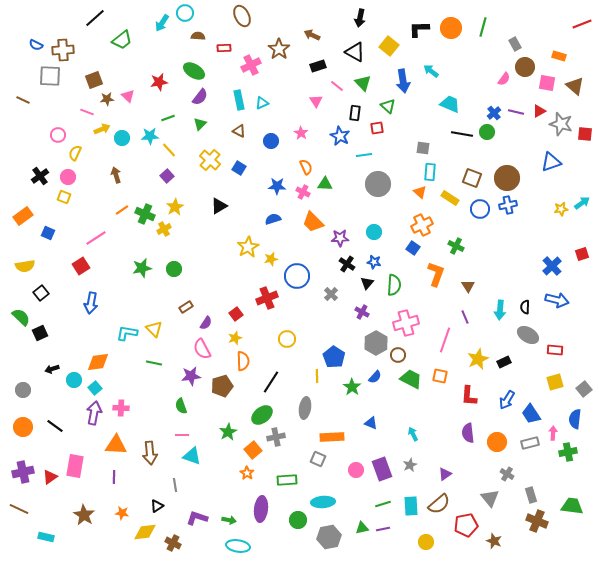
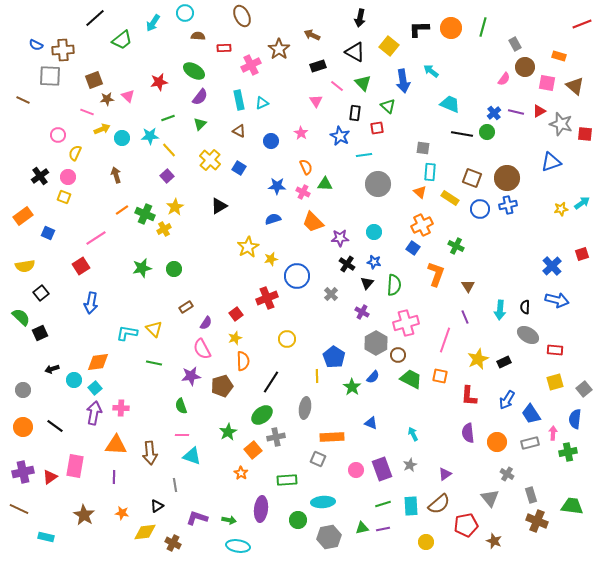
cyan arrow at (162, 23): moved 9 px left
blue semicircle at (375, 377): moved 2 px left
orange star at (247, 473): moved 6 px left
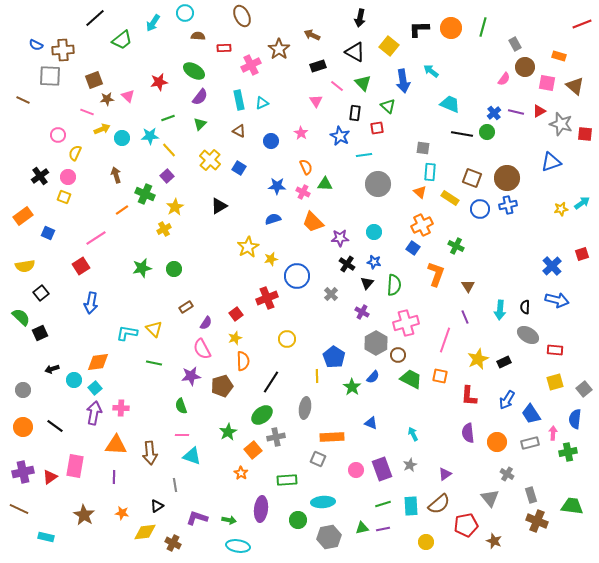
green cross at (145, 214): moved 20 px up
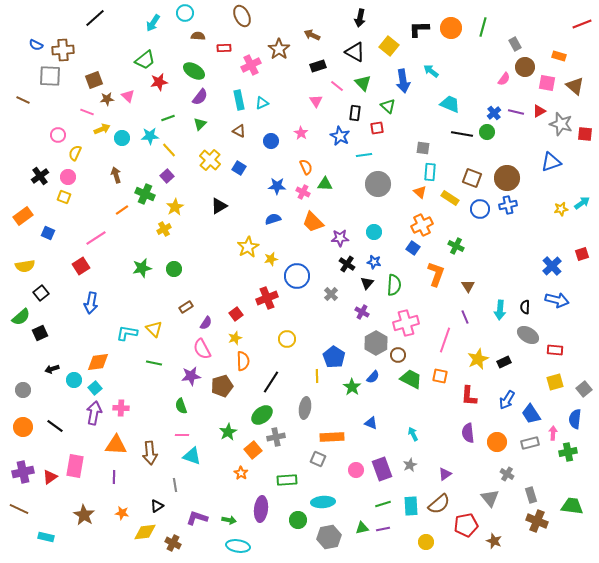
green trapezoid at (122, 40): moved 23 px right, 20 px down
green semicircle at (21, 317): rotated 96 degrees clockwise
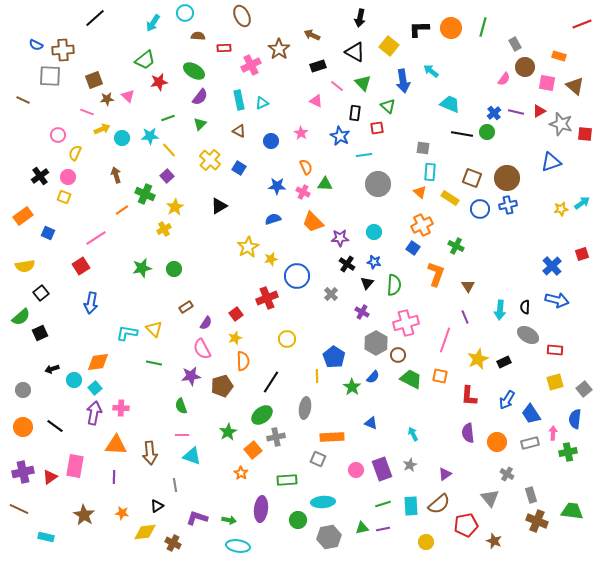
pink triangle at (316, 101): rotated 32 degrees counterclockwise
green trapezoid at (572, 506): moved 5 px down
